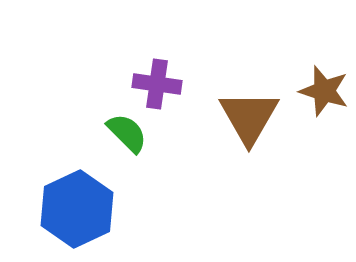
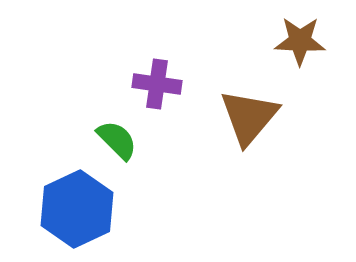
brown star: moved 24 px left, 50 px up; rotated 15 degrees counterclockwise
brown triangle: rotated 10 degrees clockwise
green semicircle: moved 10 px left, 7 px down
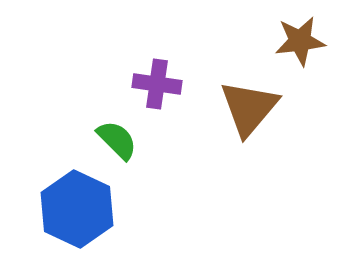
brown star: rotated 9 degrees counterclockwise
brown triangle: moved 9 px up
blue hexagon: rotated 10 degrees counterclockwise
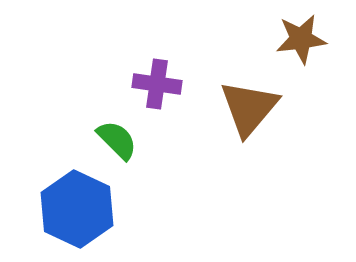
brown star: moved 1 px right, 2 px up
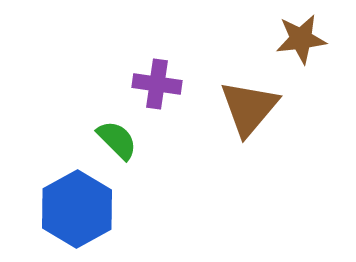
blue hexagon: rotated 6 degrees clockwise
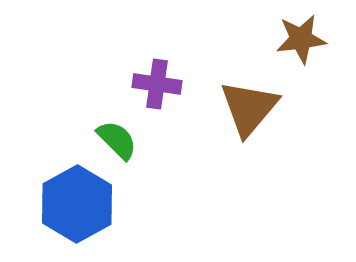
blue hexagon: moved 5 px up
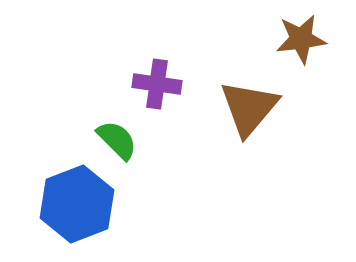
blue hexagon: rotated 8 degrees clockwise
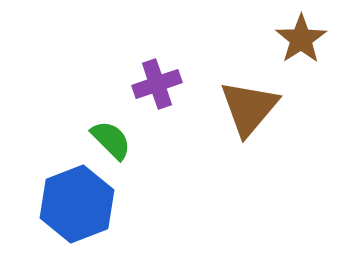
brown star: rotated 27 degrees counterclockwise
purple cross: rotated 27 degrees counterclockwise
green semicircle: moved 6 px left
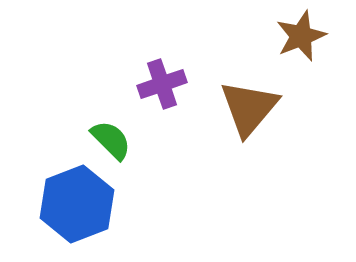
brown star: moved 3 px up; rotated 12 degrees clockwise
purple cross: moved 5 px right
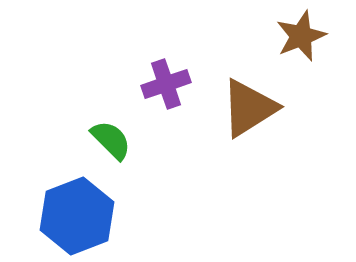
purple cross: moved 4 px right
brown triangle: rotated 18 degrees clockwise
blue hexagon: moved 12 px down
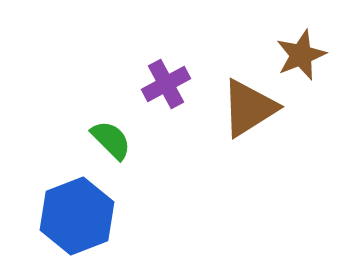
brown star: moved 19 px down
purple cross: rotated 9 degrees counterclockwise
